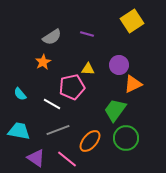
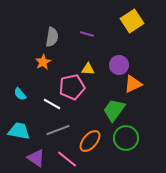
gray semicircle: rotated 48 degrees counterclockwise
green trapezoid: moved 1 px left
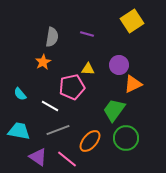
white line: moved 2 px left, 2 px down
purple triangle: moved 2 px right, 1 px up
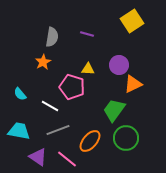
pink pentagon: rotated 30 degrees clockwise
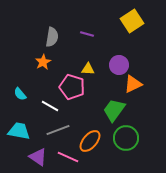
pink line: moved 1 px right, 2 px up; rotated 15 degrees counterclockwise
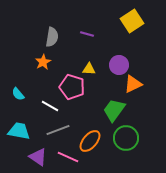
yellow triangle: moved 1 px right
cyan semicircle: moved 2 px left
